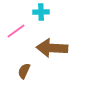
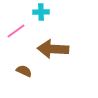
brown arrow: moved 1 px right, 1 px down
brown semicircle: rotated 91 degrees clockwise
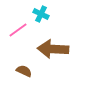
cyan cross: moved 2 px down; rotated 28 degrees clockwise
pink line: moved 2 px right, 1 px up
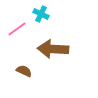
pink line: moved 1 px left, 1 px up
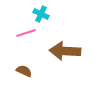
pink line: moved 9 px right, 4 px down; rotated 18 degrees clockwise
brown arrow: moved 12 px right, 2 px down
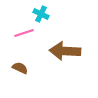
pink line: moved 2 px left
brown semicircle: moved 4 px left, 3 px up
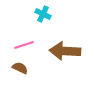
cyan cross: moved 2 px right
pink line: moved 12 px down
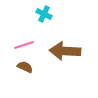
cyan cross: moved 1 px right
brown semicircle: moved 5 px right, 1 px up
